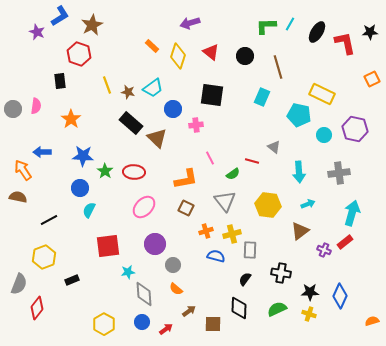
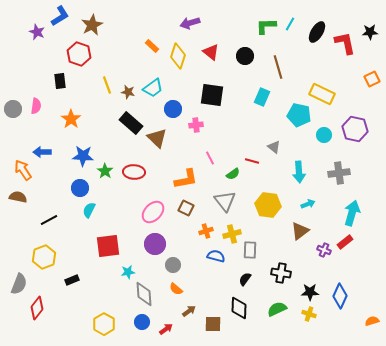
pink ellipse at (144, 207): moved 9 px right, 5 px down
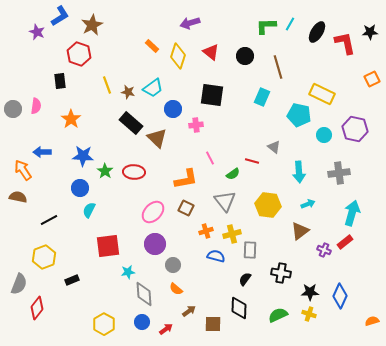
green semicircle at (277, 309): moved 1 px right, 6 px down
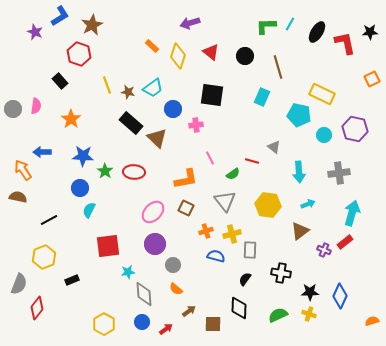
purple star at (37, 32): moved 2 px left
black rectangle at (60, 81): rotated 35 degrees counterclockwise
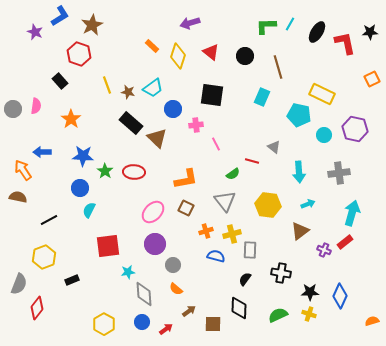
pink line at (210, 158): moved 6 px right, 14 px up
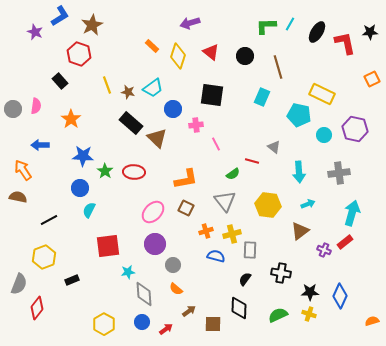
blue arrow at (42, 152): moved 2 px left, 7 px up
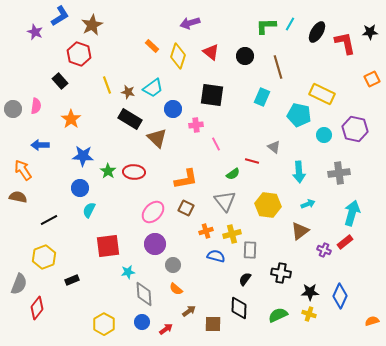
black rectangle at (131, 123): moved 1 px left, 4 px up; rotated 10 degrees counterclockwise
green star at (105, 171): moved 3 px right
